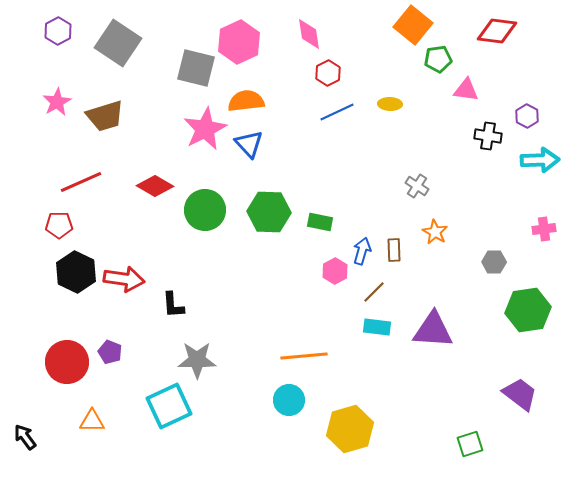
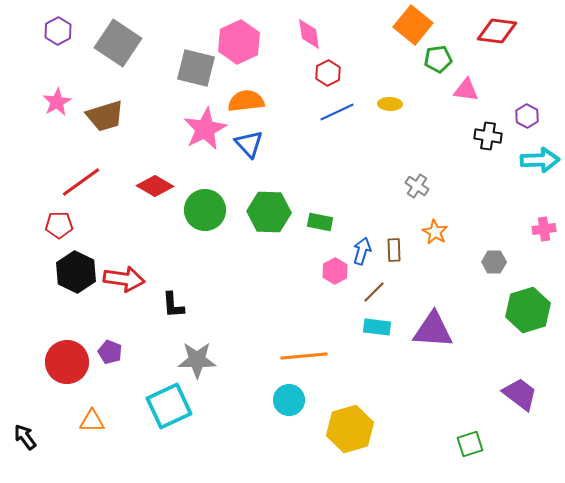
red line at (81, 182): rotated 12 degrees counterclockwise
green hexagon at (528, 310): rotated 9 degrees counterclockwise
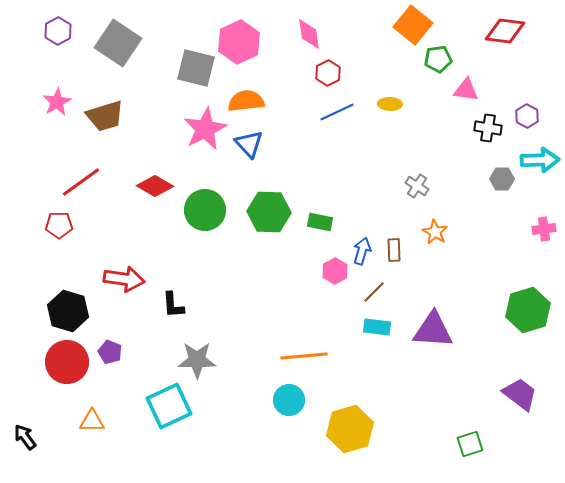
red diamond at (497, 31): moved 8 px right
black cross at (488, 136): moved 8 px up
gray hexagon at (494, 262): moved 8 px right, 83 px up
black hexagon at (76, 272): moved 8 px left, 39 px down; rotated 9 degrees counterclockwise
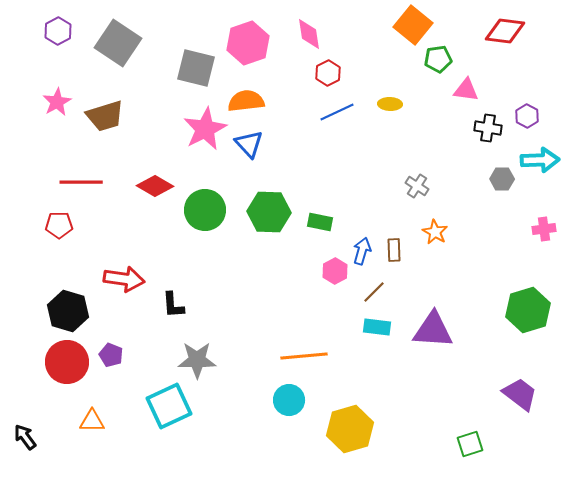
pink hexagon at (239, 42): moved 9 px right, 1 px down; rotated 6 degrees clockwise
red line at (81, 182): rotated 36 degrees clockwise
purple pentagon at (110, 352): moved 1 px right, 3 px down
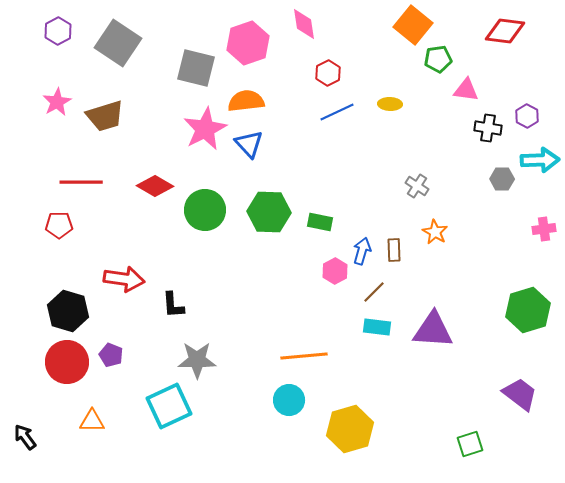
pink diamond at (309, 34): moved 5 px left, 10 px up
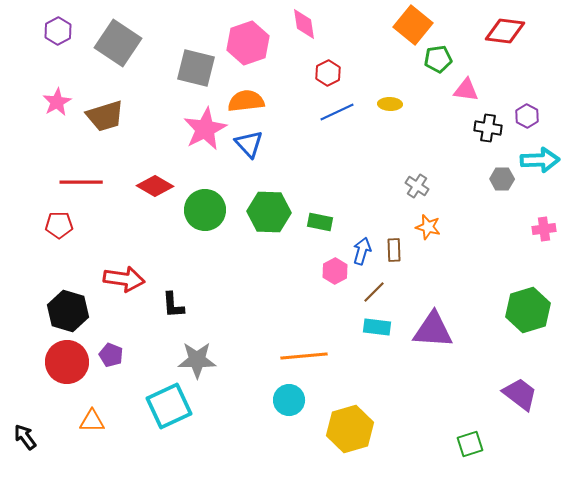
orange star at (435, 232): moved 7 px left, 5 px up; rotated 15 degrees counterclockwise
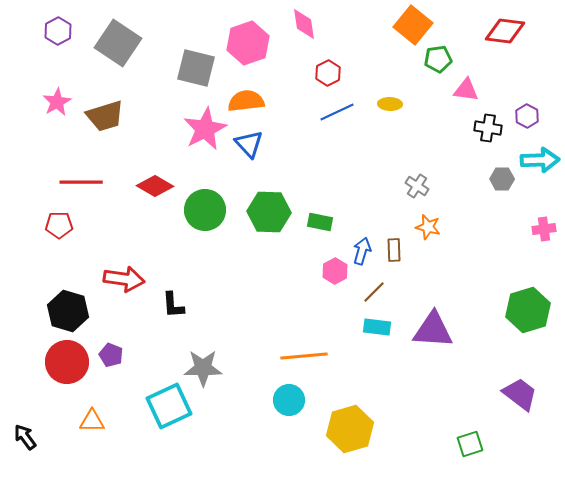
gray star at (197, 360): moved 6 px right, 8 px down
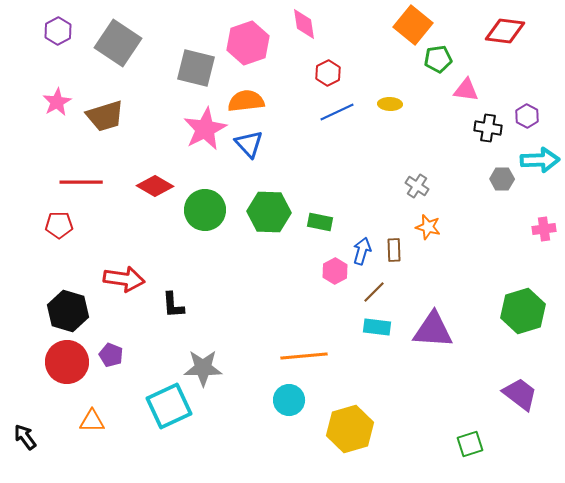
green hexagon at (528, 310): moved 5 px left, 1 px down
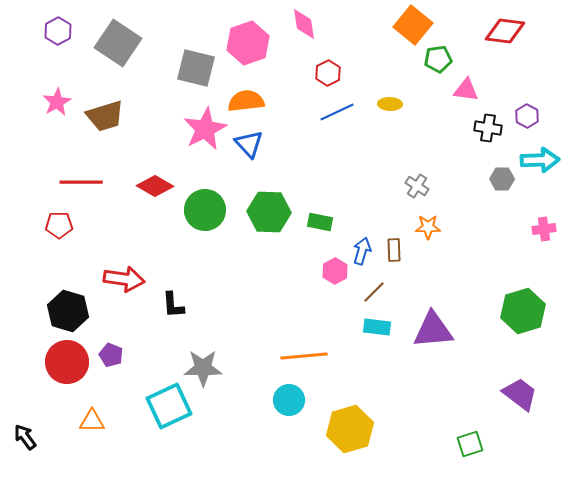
orange star at (428, 227): rotated 15 degrees counterclockwise
purple triangle at (433, 330): rotated 9 degrees counterclockwise
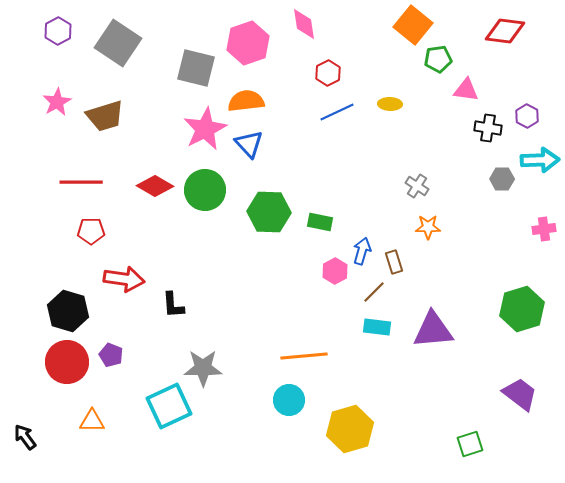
green circle at (205, 210): moved 20 px up
red pentagon at (59, 225): moved 32 px right, 6 px down
brown rectangle at (394, 250): moved 12 px down; rotated 15 degrees counterclockwise
green hexagon at (523, 311): moved 1 px left, 2 px up
